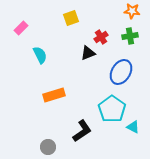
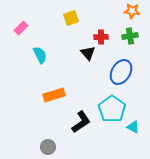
red cross: rotated 32 degrees clockwise
black triangle: rotated 49 degrees counterclockwise
black L-shape: moved 1 px left, 9 px up
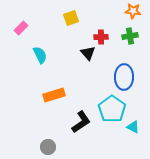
orange star: moved 1 px right
blue ellipse: moved 3 px right, 5 px down; rotated 30 degrees counterclockwise
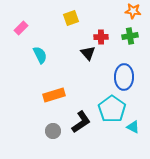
gray circle: moved 5 px right, 16 px up
